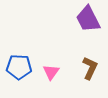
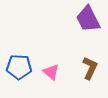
pink triangle: rotated 24 degrees counterclockwise
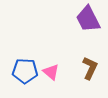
blue pentagon: moved 6 px right, 4 px down
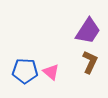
purple trapezoid: moved 12 px down; rotated 120 degrees counterclockwise
brown L-shape: moved 6 px up
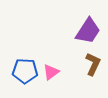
brown L-shape: moved 3 px right, 2 px down
pink triangle: rotated 42 degrees clockwise
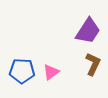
blue pentagon: moved 3 px left
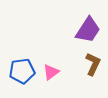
purple trapezoid: moved 1 px up
blue pentagon: rotated 10 degrees counterclockwise
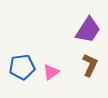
brown L-shape: moved 3 px left, 1 px down
blue pentagon: moved 4 px up
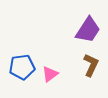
brown L-shape: moved 1 px right
pink triangle: moved 1 px left, 2 px down
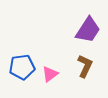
brown L-shape: moved 6 px left, 1 px down
